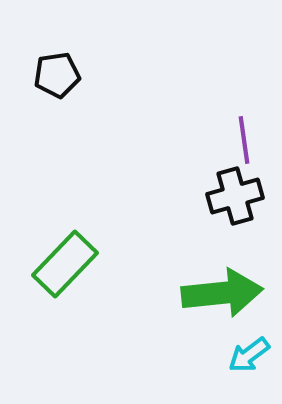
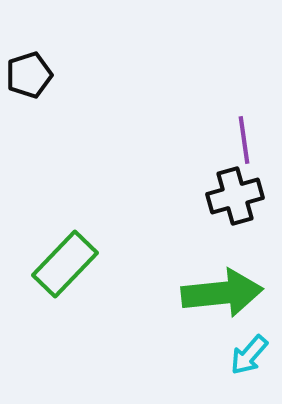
black pentagon: moved 28 px left; rotated 9 degrees counterclockwise
cyan arrow: rotated 12 degrees counterclockwise
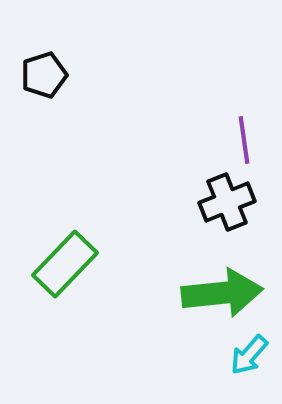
black pentagon: moved 15 px right
black cross: moved 8 px left, 6 px down; rotated 6 degrees counterclockwise
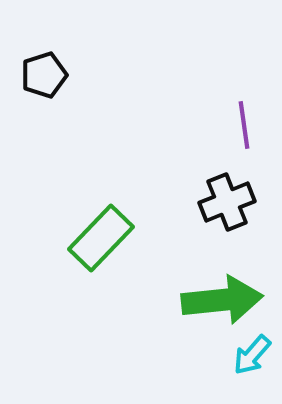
purple line: moved 15 px up
green rectangle: moved 36 px right, 26 px up
green arrow: moved 7 px down
cyan arrow: moved 3 px right
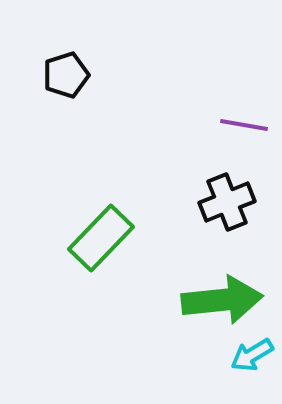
black pentagon: moved 22 px right
purple line: rotated 72 degrees counterclockwise
cyan arrow: rotated 18 degrees clockwise
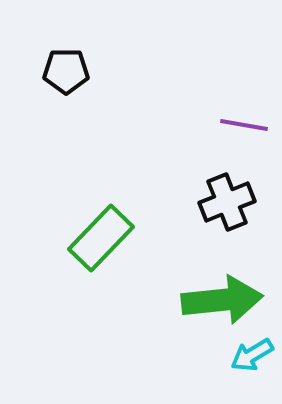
black pentagon: moved 4 px up; rotated 18 degrees clockwise
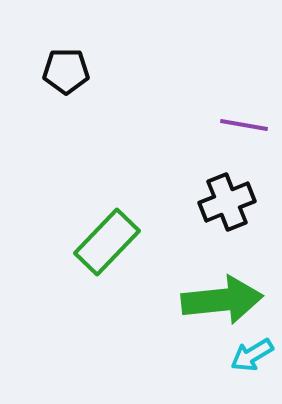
green rectangle: moved 6 px right, 4 px down
